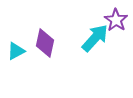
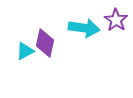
cyan arrow: moved 11 px left, 10 px up; rotated 56 degrees clockwise
cyan triangle: moved 9 px right
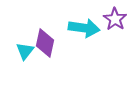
purple star: moved 1 px left, 1 px up
cyan triangle: rotated 24 degrees counterclockwise
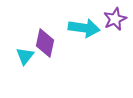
purple star: rotated 15 degrees clockwise
cyan triangle: moved 5 px down
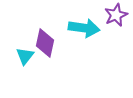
purple star: moved 1 px right, 4 px up
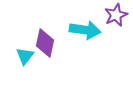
cyan arrow: moved 1 px right, 2 px down
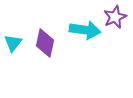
purple star: moved 1 px left, 2 px down
cyan triangle: moved 12 px left, 13 px up
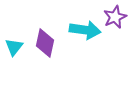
cyan triangle: moved 1 px right, 4 px down
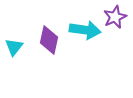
purple diamond: moved 4 px right, 3 px up
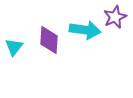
purple diamond: rotated 8 degrees counterclockwise
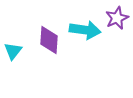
purple star: moved 2 px right, 1 px down
cyan triangle: moved 1 px left, 4 px down
